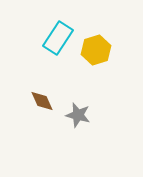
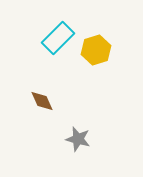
cyan rectangle: rotated 12 degrees clockwise
gray star: moved 24 px down
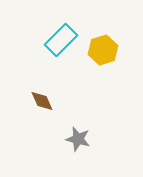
cyan rectangle: moved 3 px right, 2 px down
yellow hexagon: moved 7 px right
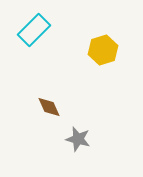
cyan rectangle: moved 27 px left, 10 px up
brown diamond: moved 7 px right, 6 px down
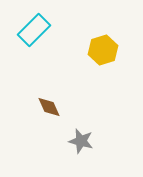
gray star: moved 3 px right, 2 px down
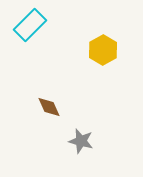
cyan rectangle: moved 4 px left, 5 px up
yellow hexagon: rotated 12 degrees counterclockwise
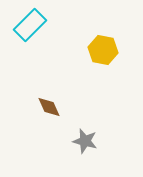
yellow hexagon: rotated 20 degrees counterclockwise
gray star: moved 4 px right
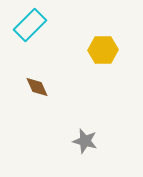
yellow hexagon: rotated 12 degrees counterclockwise
brown diamond: moved 12 px left, 20 px up
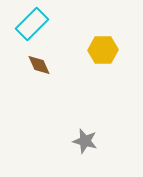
cyan rectangle: moved 2 px right, 1 px up
brown diamond: moved 2 px right, 22 px up
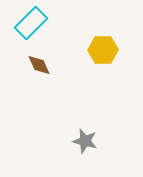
cyan rectangle: moved 1 px left, 1 px up
